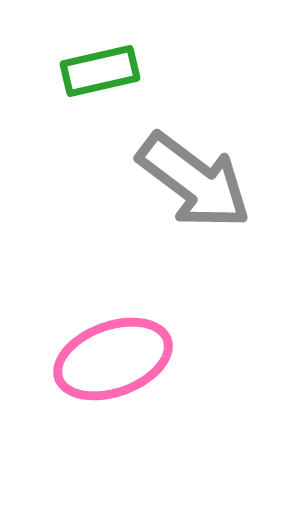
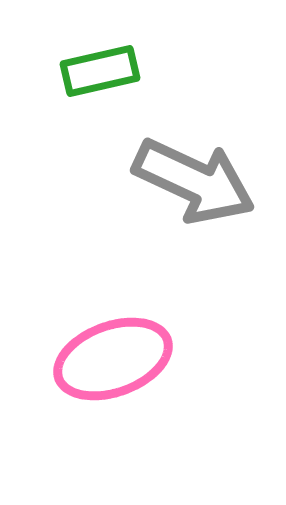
gray arrow: rotated 12 degrees counterclockwise
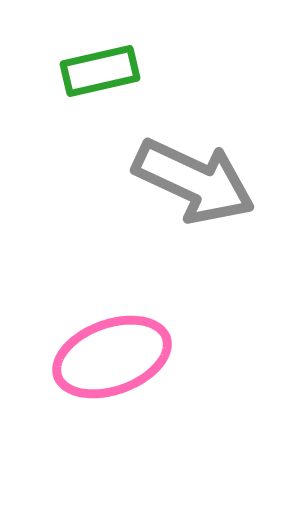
pink ellipse: moved 1 px left, 2 px up
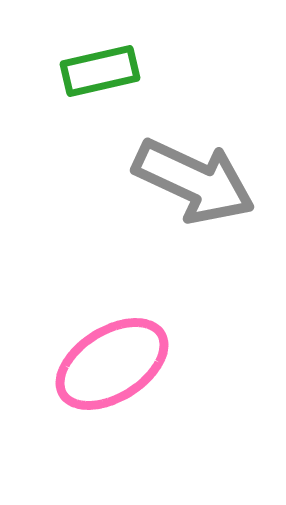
pink ellipse: moved 7 px down; rotated 12 degrees counterclockwise
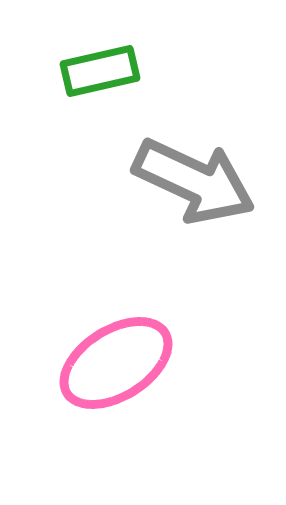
pink ellipse: moved 4 px right, 1 px up
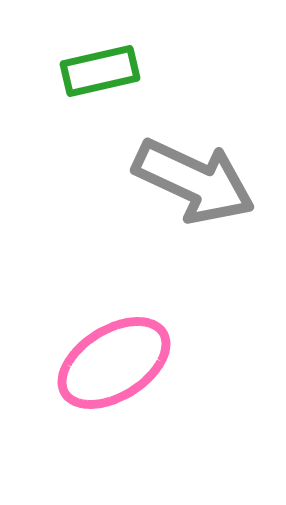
pink ellipse: moved 2 px left
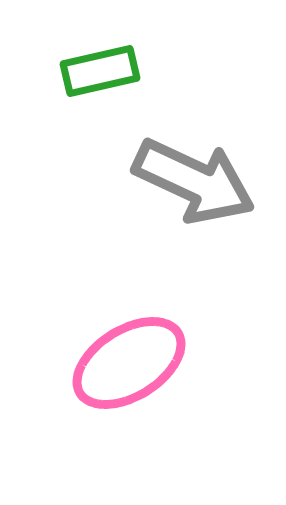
pink ellipse: moved 15 px right
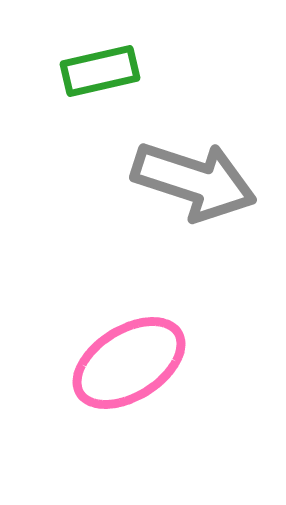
gray arrow: rotated 7 degrees counterclockwise
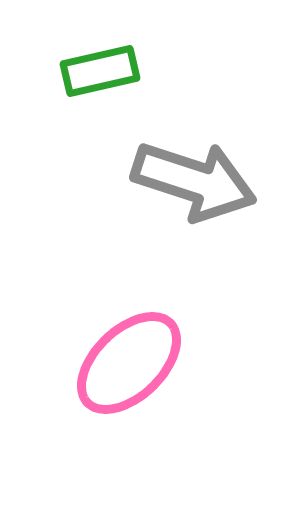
pink ellipse: rotated 12 degrees counterclockwise
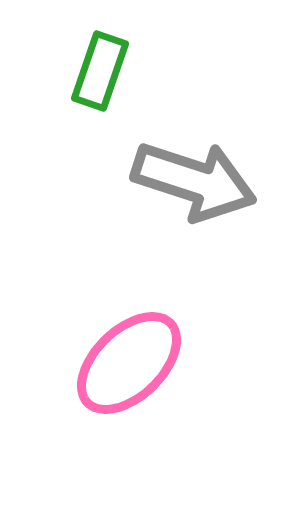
green rectangle: rotated 58 degrees counterclockwise
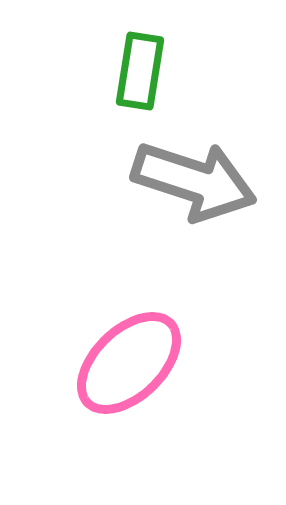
green rectangle: moved 40 px right; rotated 10 degrees counterclockwise
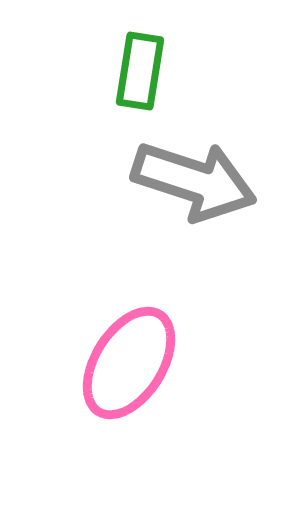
pink ellipse: rotated 14 degrees counterclockwise
